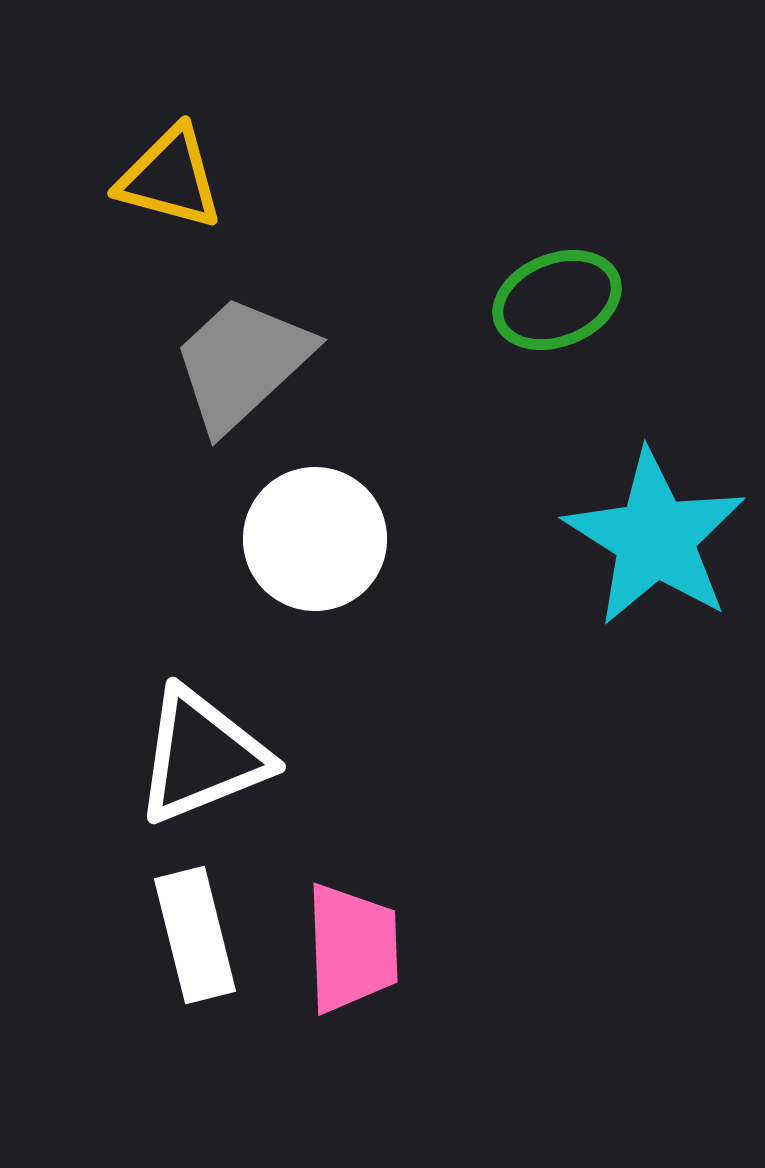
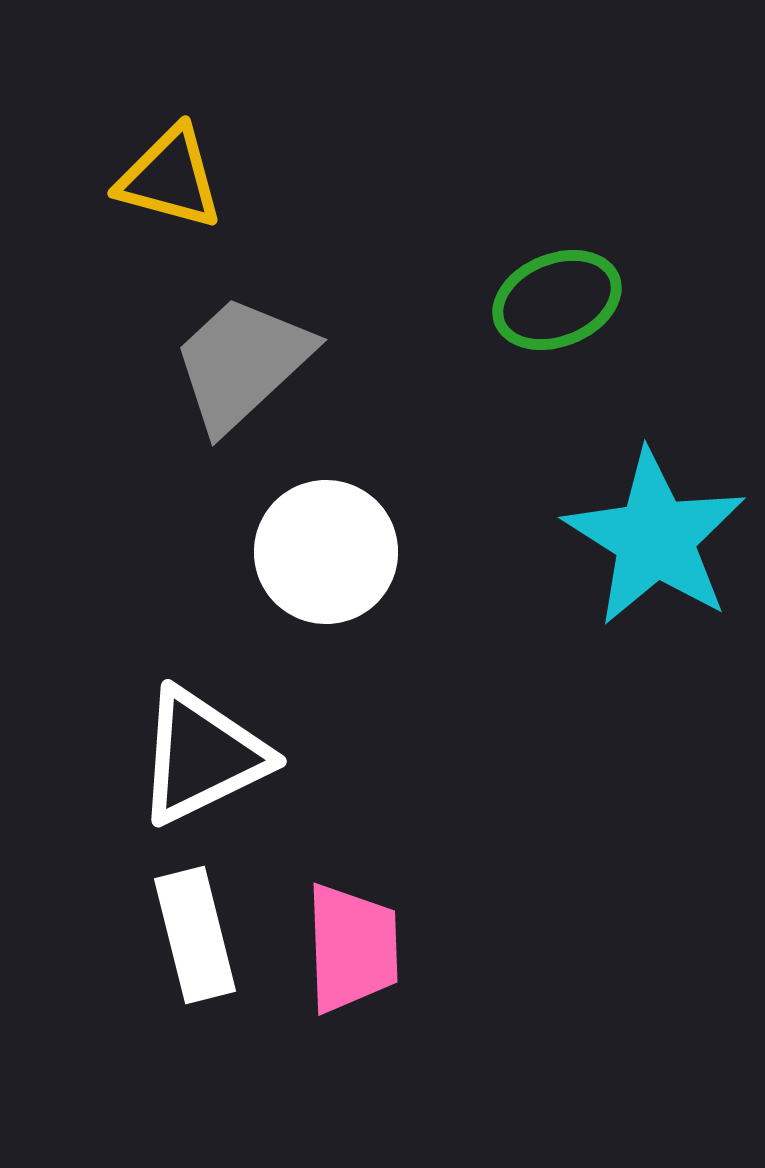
white circle: moved 11 px right, 13 px down
white triangle: rotated 4 degrees counterclockwise
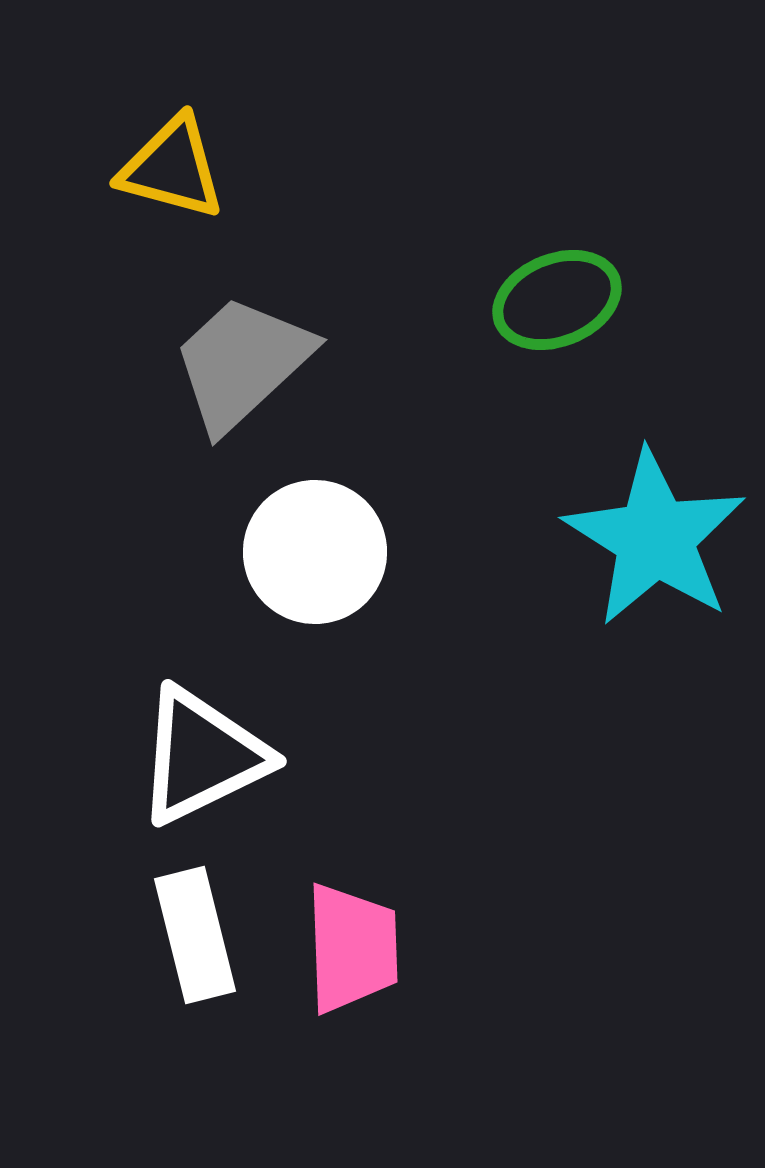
yellow triangle: moved 2 px right, 10 px up
white circle: moved 11 px left
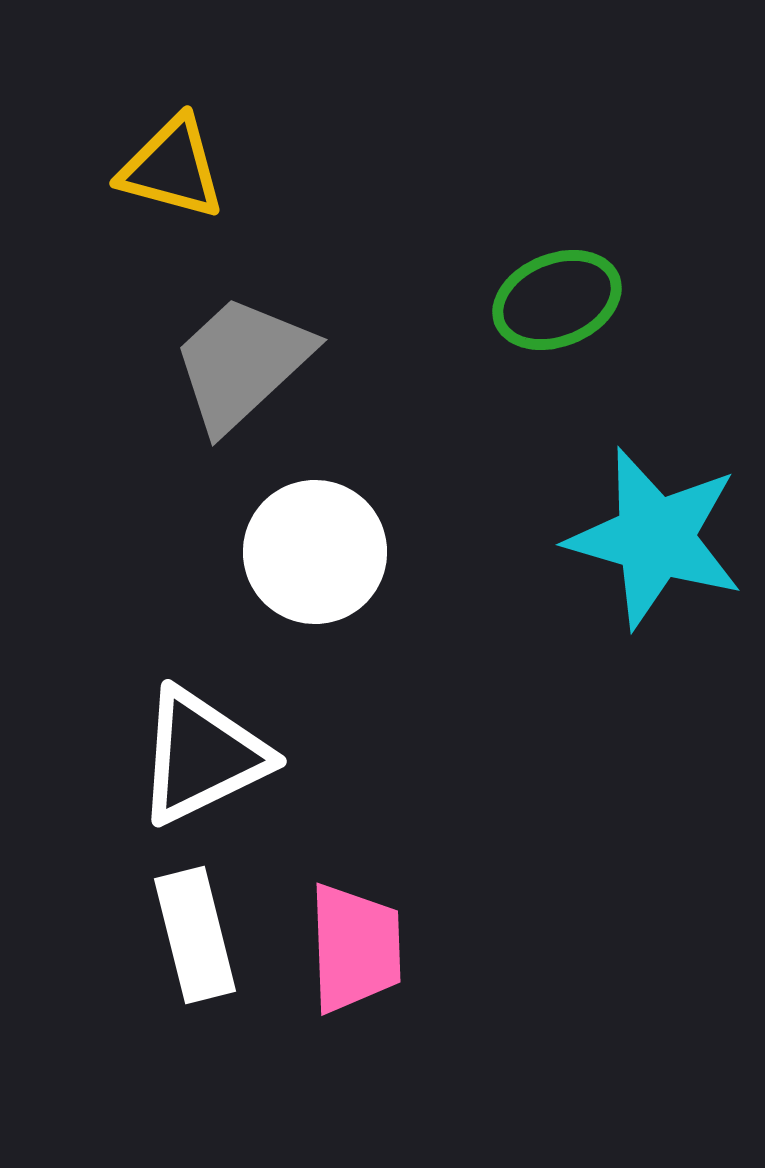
cyan star: rotated 16 degrees counterclockwise
pink trapezoid: moved 3 px right
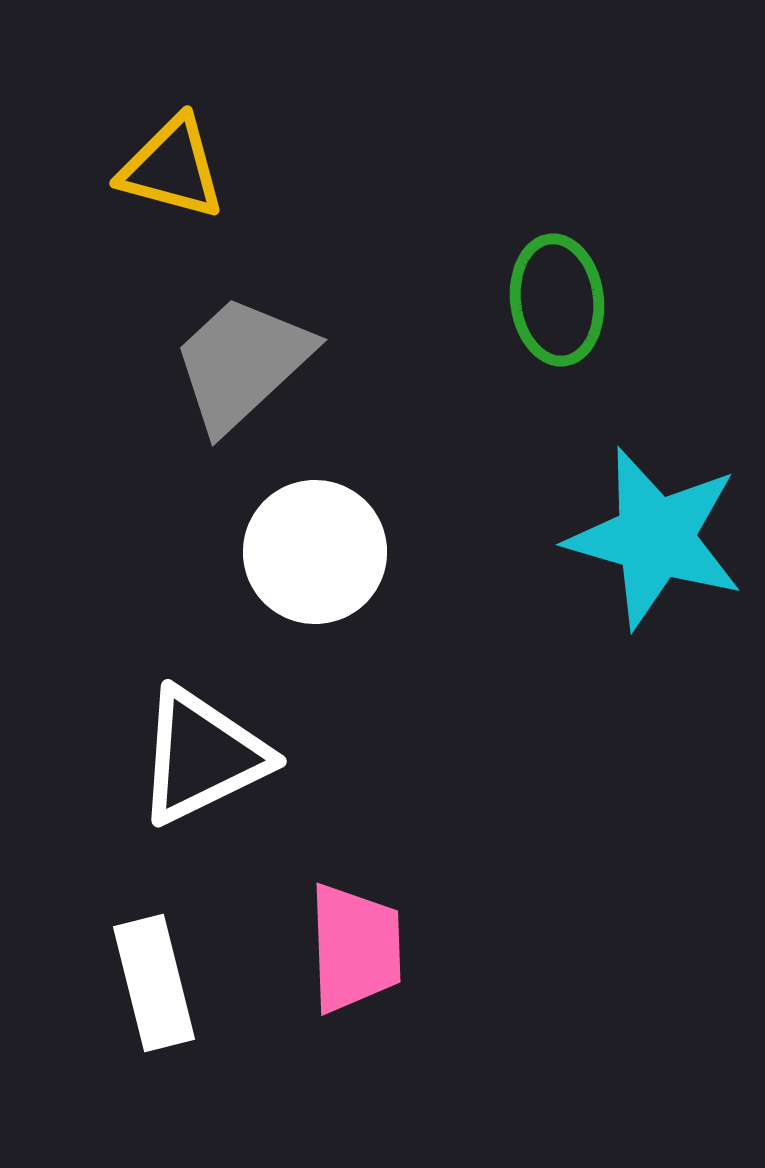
green ellipse: rotated 75 degrees counterclockwise
white rectangle: moved 41 px left, 48 px down
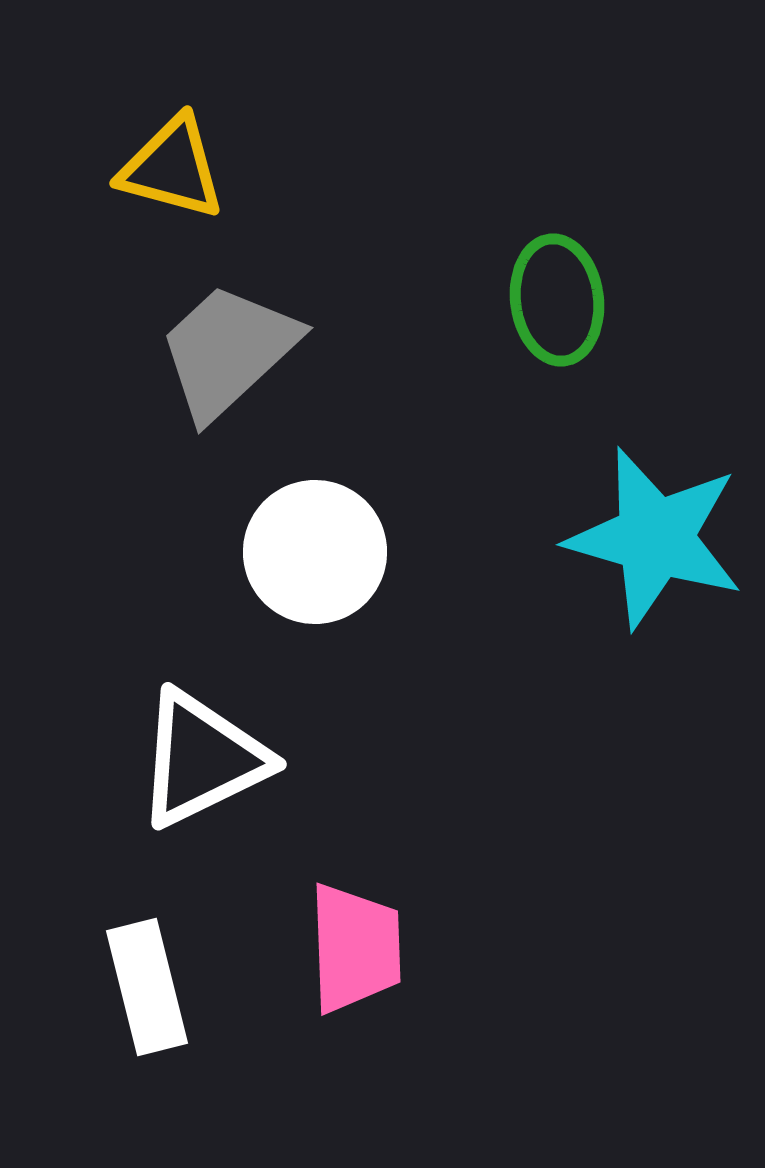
gray trapezoid: moved 14 px left, 12 px up
white triangle: moved 3 px down
white rectangle: moved 7 px left, 4 px down
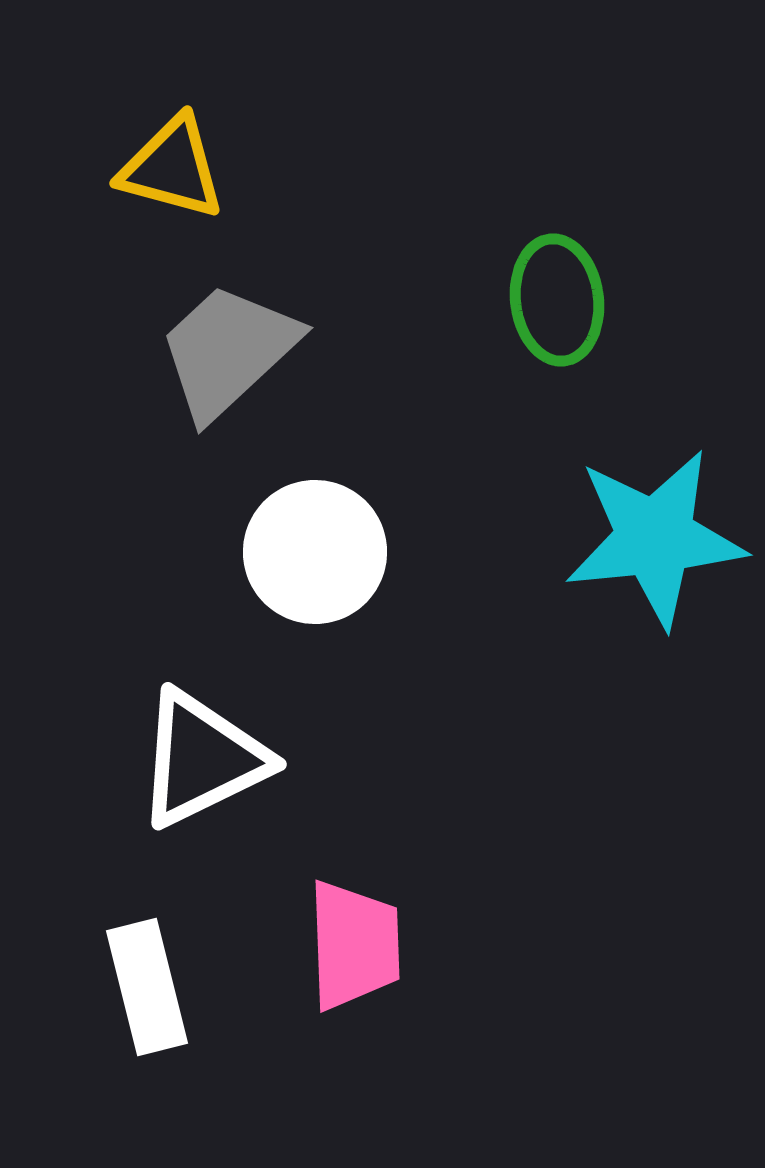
cyan star: rotated 22 degrees counterclockwise
pink trapezoid: moved 1 px left, 3 px up
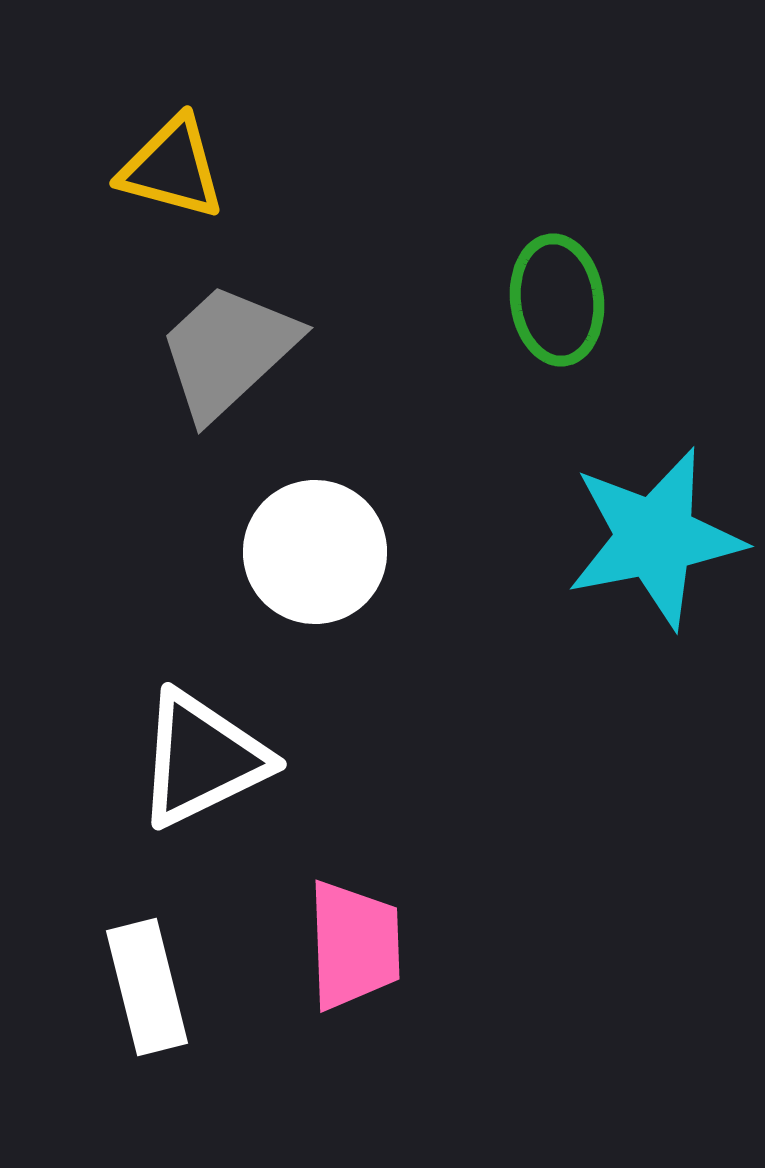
cyan star: rotated 5 degrees counterclockwise
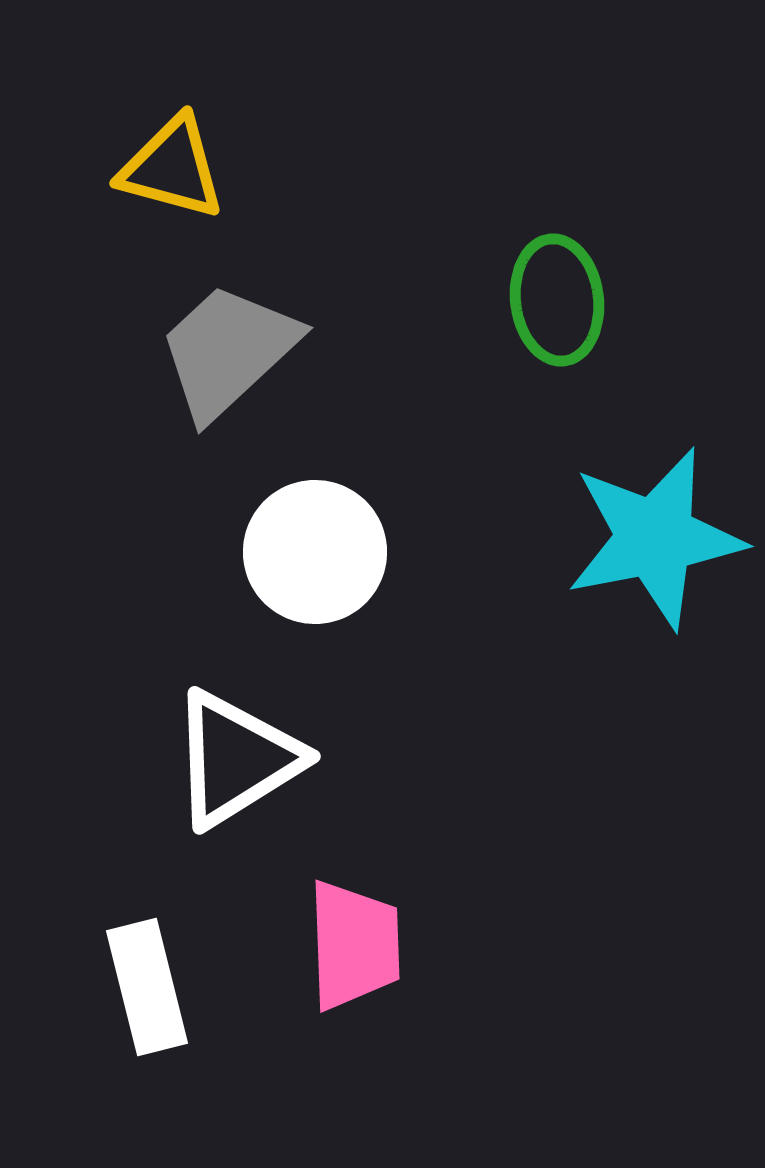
white triangle: moved 34 px right; rotated 6 degrees counterclockwise
